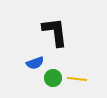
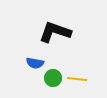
black L-shape: rotated 64 degrees counterclockwise
blue semicircle: rotated 30 degrees clockwise
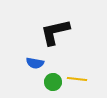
black L-shape: rotated 32 degrees counterclockwise
green circle: moved 4 px down
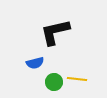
blue semicircle: rotated 24 degrees counterclockwise
green circle: moved 1 px right
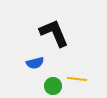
black L-shape: moved 1 px left, 1 px down; rotated 80 degrees clockwise
green circle: moved 1 px left, 4 px down
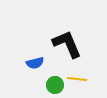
black L-shape: moved 13 px right, 11 px down
green circle: moved 2 px right, 1 px up
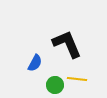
blue semicircle: rotated 48 degrees counterclockwise
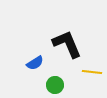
blue semicircle: rotated 30 degrees clockwise
yellow line: moved 15 px right, 7 px up
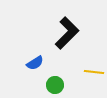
black L-shape: moved 11 px up; rotated 68 degrees clockwise
yellow line: moved 2 px right
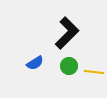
green circle: moved 14 px right, 19 px up
